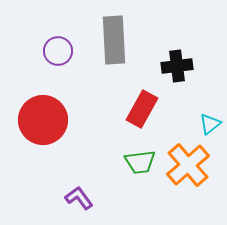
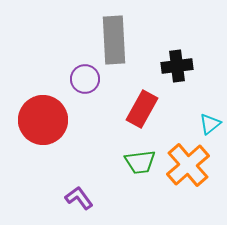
purple circle: moved 27 px right, 28 px down
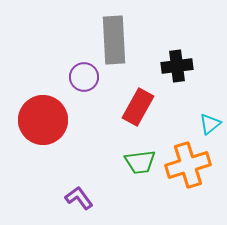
purple circle: moved 1 px left, 2 px up
red rectangle: moved 4 px left, 2 px up
orange cross: rotated 24 degrees clockwise
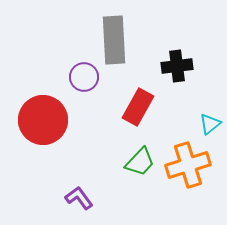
green trapezoid: rotated 40 degrees counterclockwise
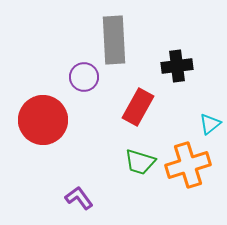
green trapezoid: rotated 64 degrees clockwise
